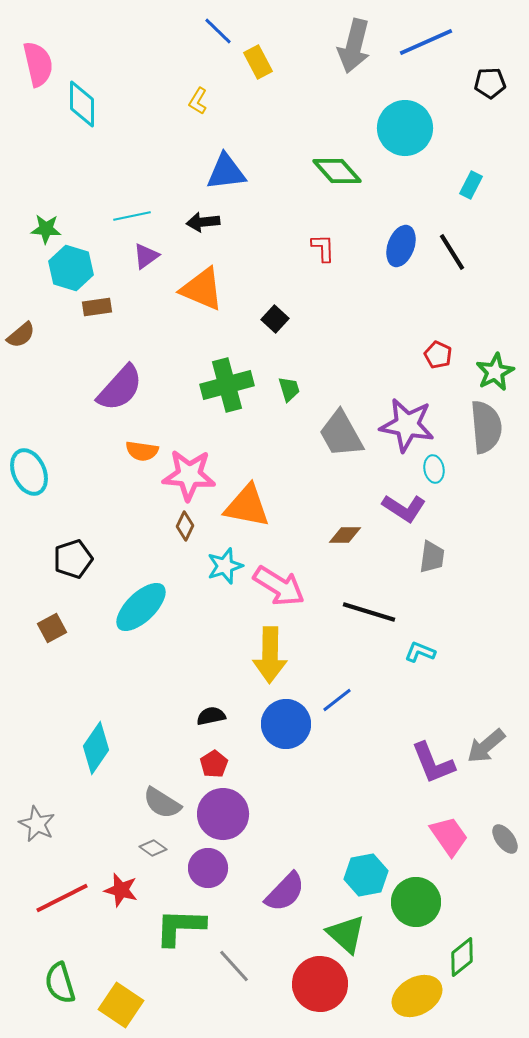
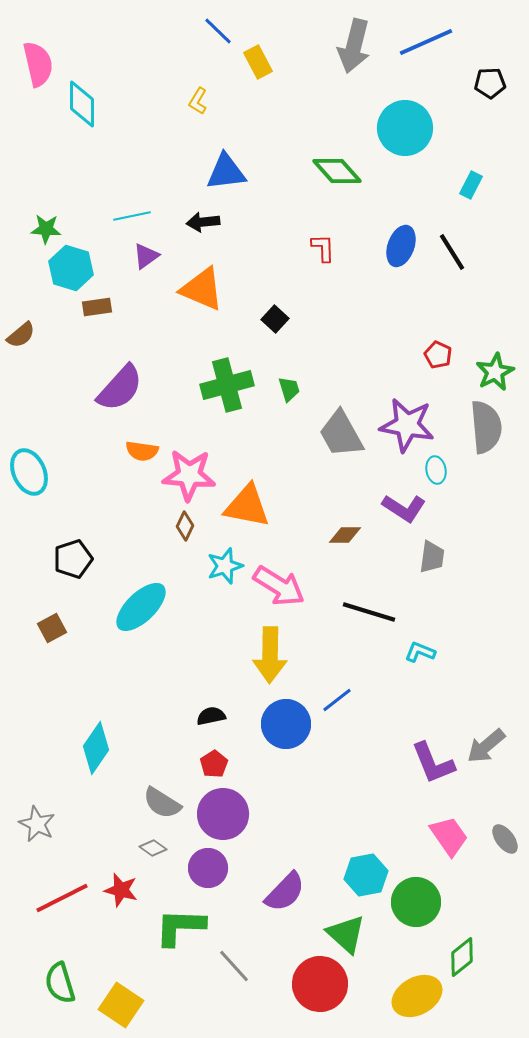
cyan ellipse at (434, 469): moved 2 px right, 1 px down
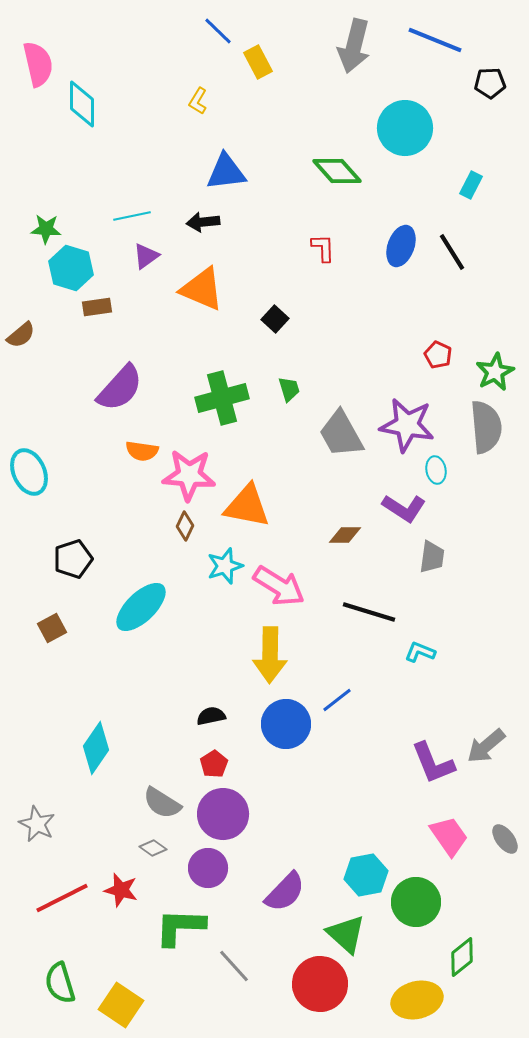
blue line at (426, 42): moved 9 px right, 2 px up; rotated 46 degrees clockwise
green cross at (227, 385): moved 5 px left, 13 px down
yellow ellipse at (417, 996): moved 4 px down; rotated 15 degrees clockwise
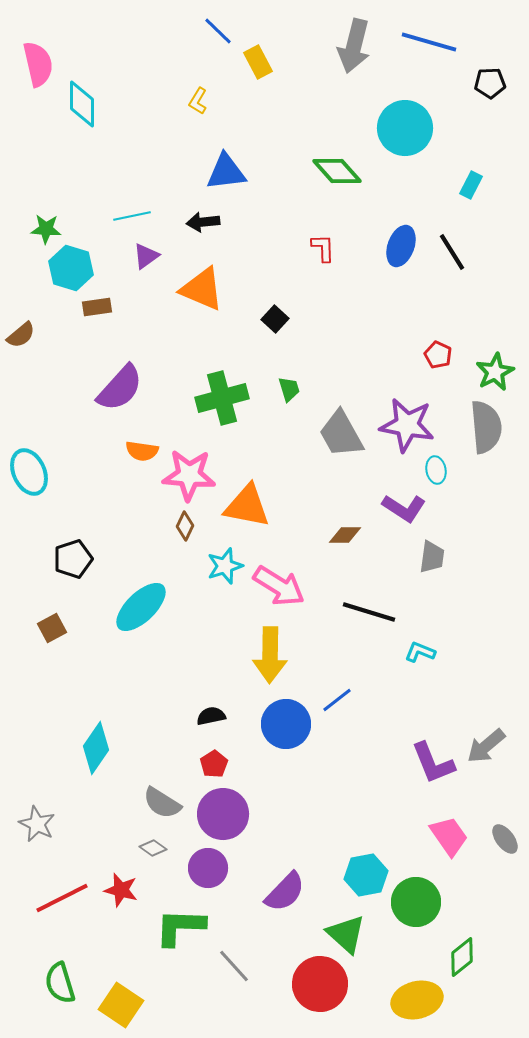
blue line at (435, 40): moved 6 px left, 2 px down; rotated 6 degrees counterclockwise
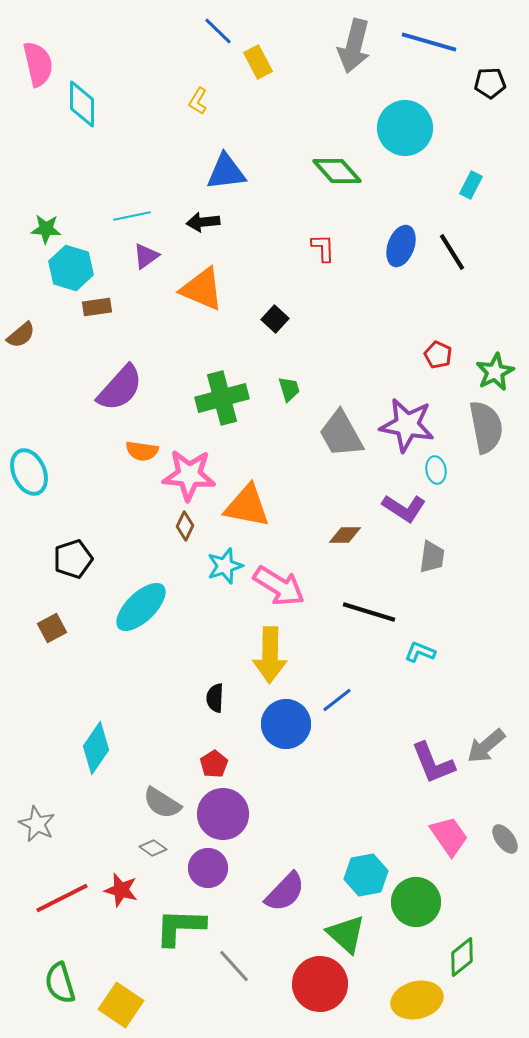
gray semicircle at (486, 427): rotated 6 degrees counterclockwise
black semicircle at (211, 716): moved 4 px right, 18 px up; rotated 76 degrees counterclockwise
